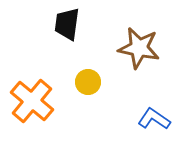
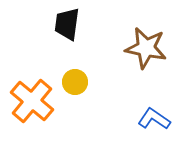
brown star: moved 7 px right
yellow circle: moved 13 px left
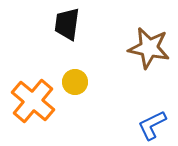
brown star: moved 3 px right
orange cross: moved 1 px right
blue L-shape: moved 2 px left, 6 px down; rotated 60 degrees counterclockwise
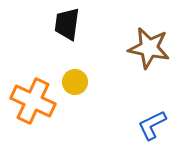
orange cross: rotated 15 degrees counterclockwise
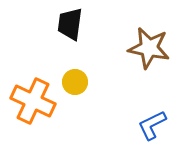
black trapezoid: moved 3 px right
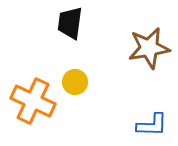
black trapezoid: moved 1 px up
brown star: rotated 21 degrees counterclockwise
blue L-shape: rotated 152 degrees counterclockwise
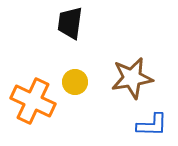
brown star: moved 17 px left, 30 px down
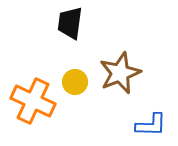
brown star: moved 12 px left, 5 px up; rotated 12 degrees counterclockwise
blue L-shape: moved 1 px left
